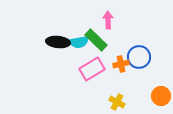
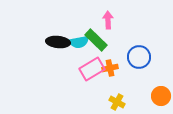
orange cross: moved 11 px left, 4 px down
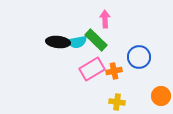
pink arrow: moved 3 px left, 1 px up
cyan semicircle: moved 2 px left
orange cross: moved 4 px right, 3 px down
yellow cross: rotated 21 degrees counterclockwise
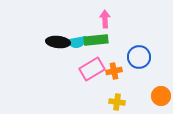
green rectangle: rotated 50 degrees counterclockwise
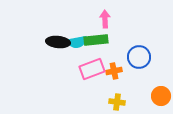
pink rectangle: rotated 10 degrees clockwise
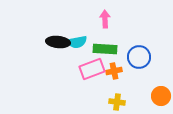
green rectangle: moved 9 px right, 9 px down; rotated 10 degrees clockwise
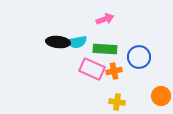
pink arrow: rotated 72 degrees clockwise
pink rectangle: rotated 45 degrees clockwise
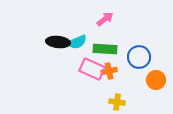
pink arrow: rotated 18 degrees counterclockwise
cyan semicircle: rotated 12 degrees counterclockwise
orange cross: moved 5 px left
orange circle: moved 5 px left, 16 px up
